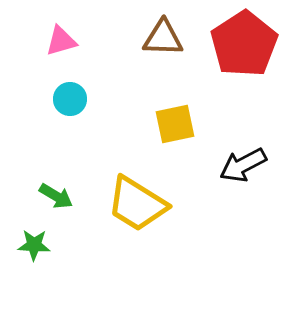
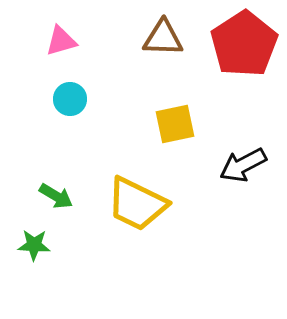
yellow trapezoid: rotated 6 degrees counterclockwise
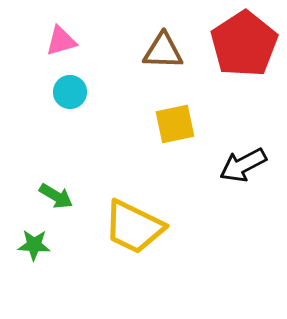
brown triangle: moved 13 px down
cyan circle: moved 7 px up
yellow trapezoid: moved 3 px left, 23 px down
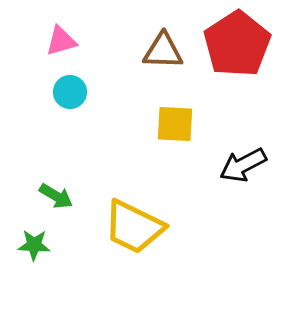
red pentagon: moved 7 px left
yellow square: rotated 15 degrees clockwise
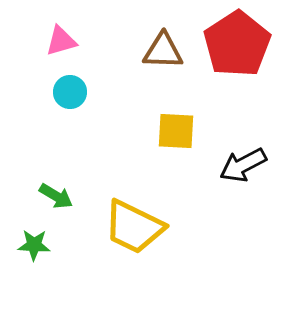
yellow square: moved 1 px right, 7 px down
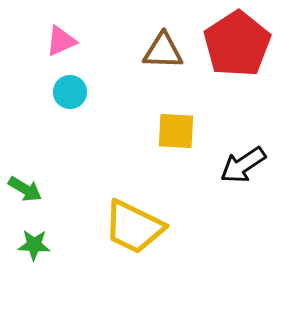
pink triangle: rotated 8 degrees counterclockwise
black arrow: rotated 6 degrees counterclockwise
green arrow: moved 31 px left, 7 px up
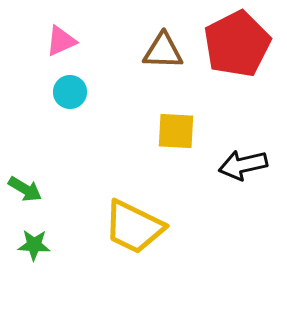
red pentagon: rotated 6 degrees clockwise
black arrow: rotated 21 degrees clockwise
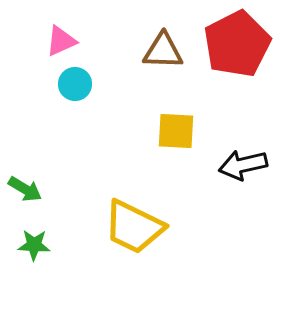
cyan circle: moved 5 px right, 8 px up
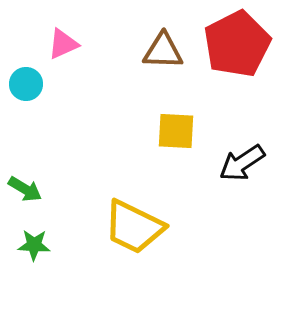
pink triangle: moved 2 px right, 3 px down
cyan circle: moved 49 px left
black arrow: moved 1 px left, 2 px up; rotated 21 degrees counterclockwise
